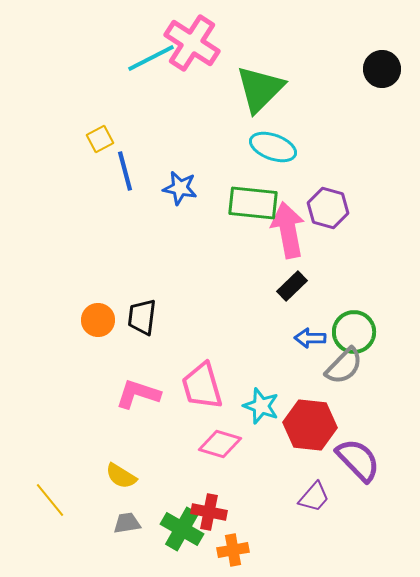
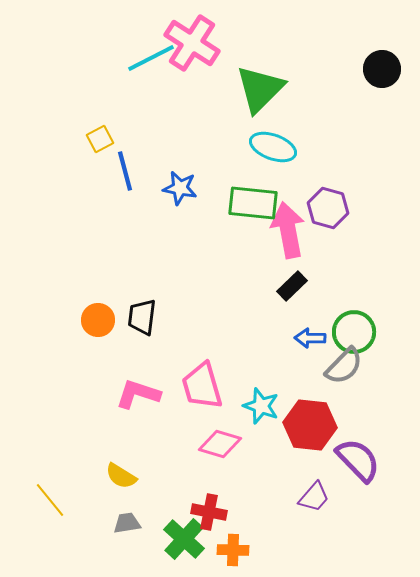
green cross: moved 2 px right, 10 px down; rotated 12 degrees clockwise
orange cross: rotated 12 degrees clockwise
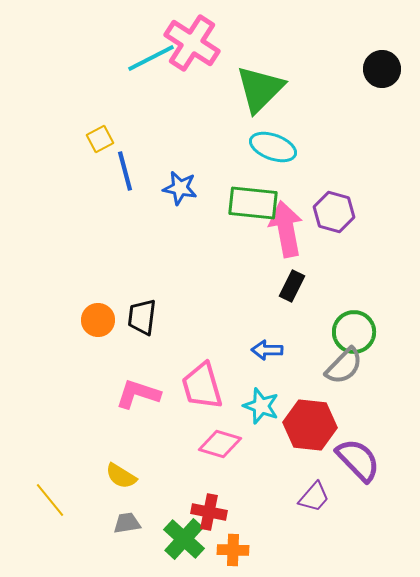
purple hexagon: moved 6 px right, 4 px down
pink arrow: moved 2 px left, 1 px up
black rectangle: rotated 20 degrees counterclockwise
blue arrow: moved 43 px left, 12 px down
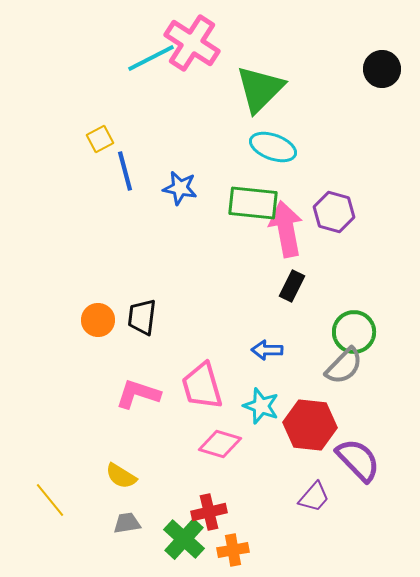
red cross: rotated 24 degrees counterclockwise
orange cross: rotated 12 degrees counterclockwise
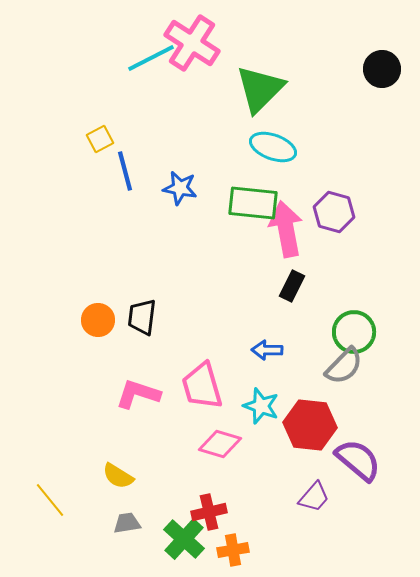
purple semicircle: rotated 6 degrees counterclockwise
yellow semicircle: moved 3 px left
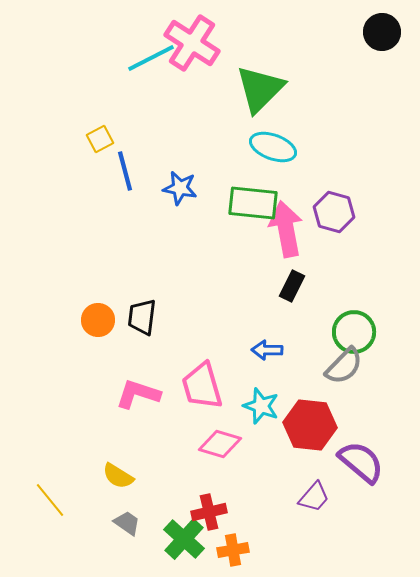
black circle: moved 37 px up
purple semicircle: moved 3 px right, 2 px down
gray trapezoid: rotated 44 degrees clockwise
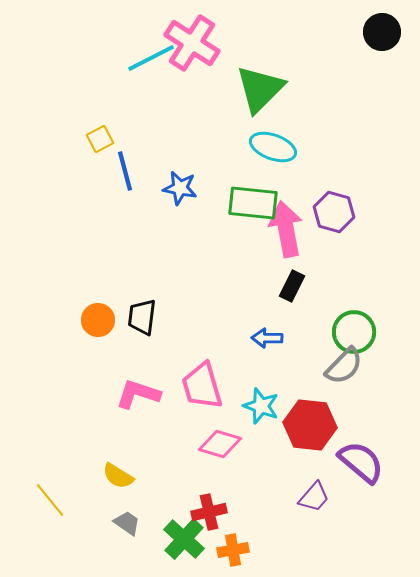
blue arrow: moved 12 px up
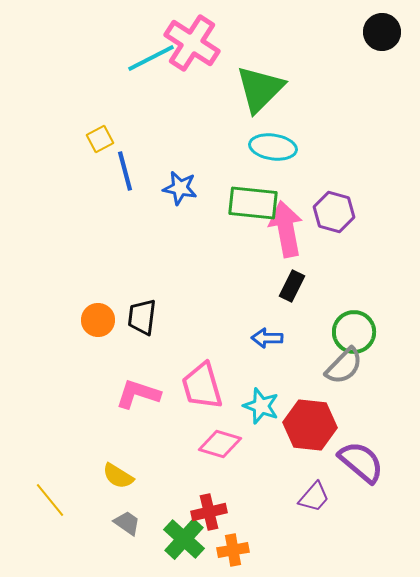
cyan ellipse: rotated 12 degrees counterclockwise
